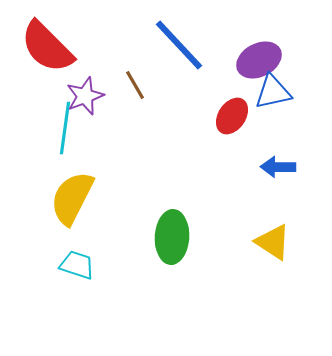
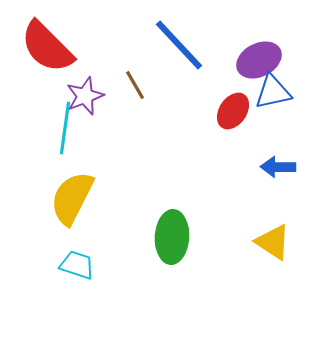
red ellipse: moved 1 px right, 5 px up
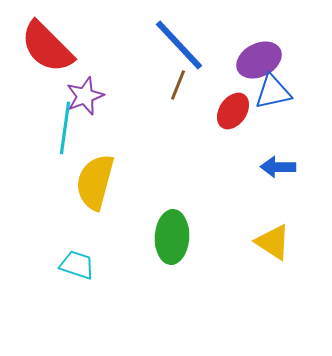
brown line: moved 43 px right; rotated 52 degrees clockwise
yellow semicircle: moved 23 px right, 16 px up; rotated 12 degrees counterclockwise
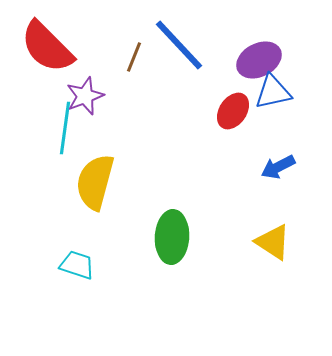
brown line: moved 44 px left, 28 px up
blue arrow: rotated 28 degrees counterclockwise
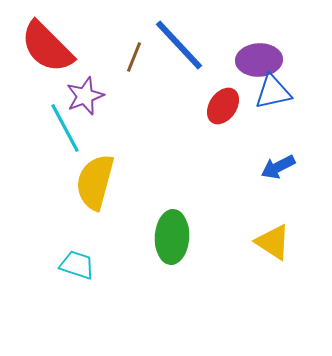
purple ellipse: rotated 24 degrees clockwise
red ellipse: moved 10 px left, 5 px up
cyan line: rotated 36 degrees counterclockwise
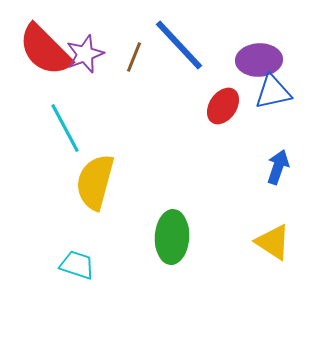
red semicircle: moved 2 px left, 3 px down
purple star: moved 42 px up
blue arrow: rotated 136 degrees clockwise
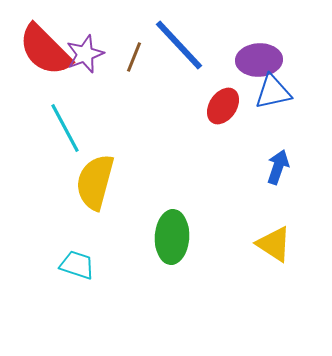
yellow triangle: moved 1 px right, 2 px down
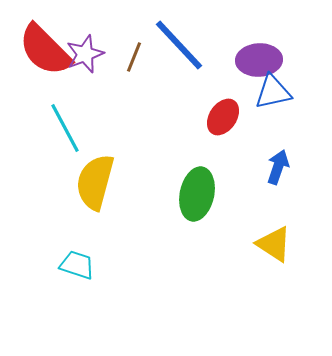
red ellipse: moved 11 px down
green ellipse: moved 25 px right, 43 px up; rotated 9 degrees clockwise
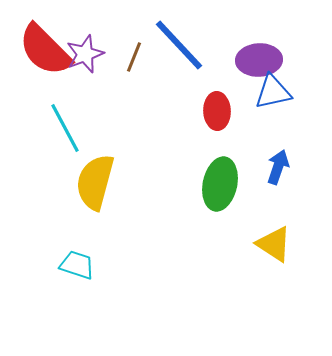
red ellipse: moved 6 px left, 6 px up; rotated 36 degrees counterclockwise
green ellipse: moved 23 px right, 10 px up
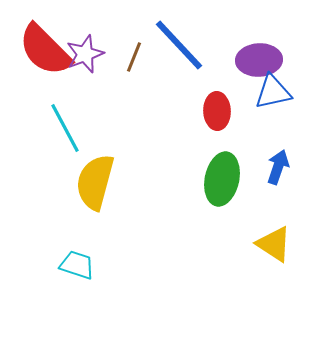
green ellipse: moved 2 px right, 5 px up
